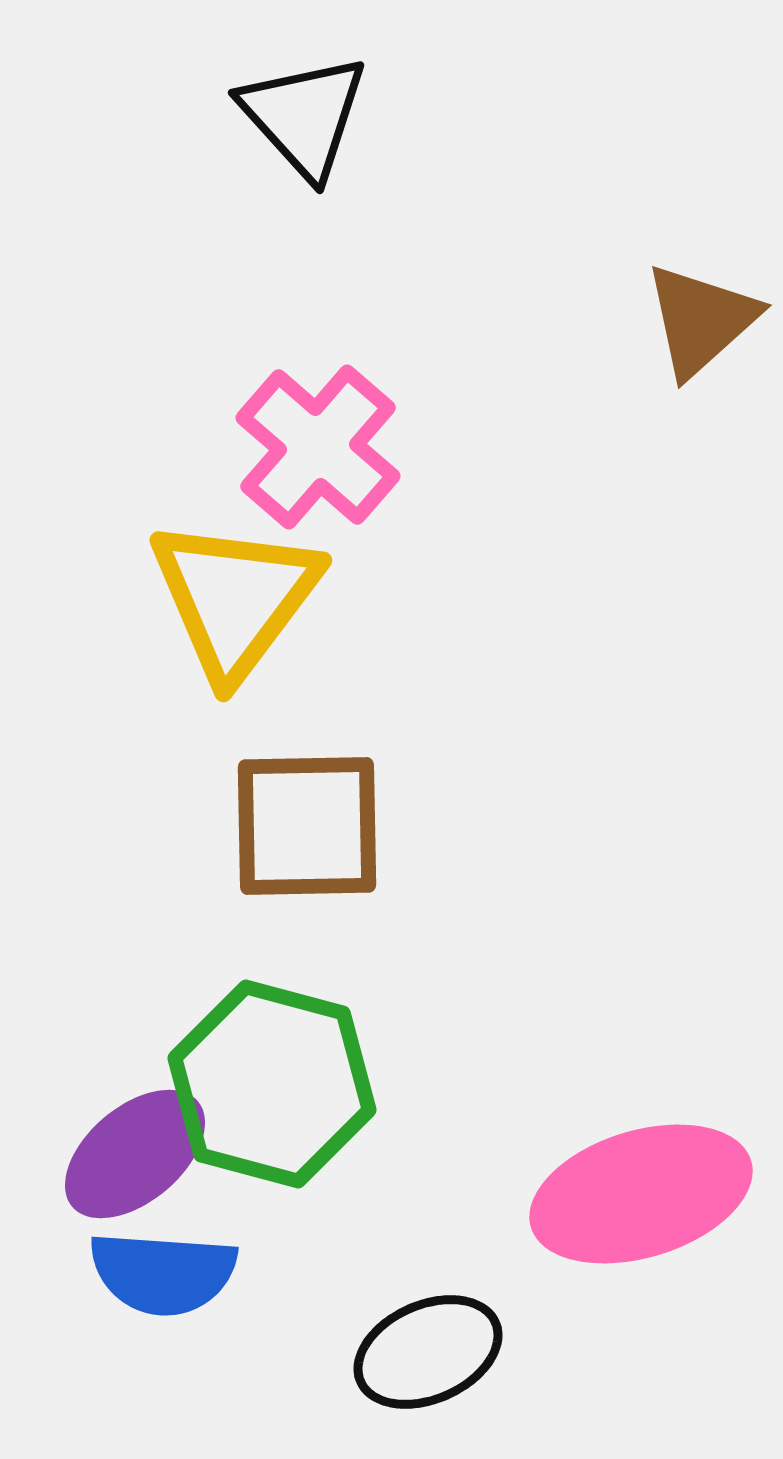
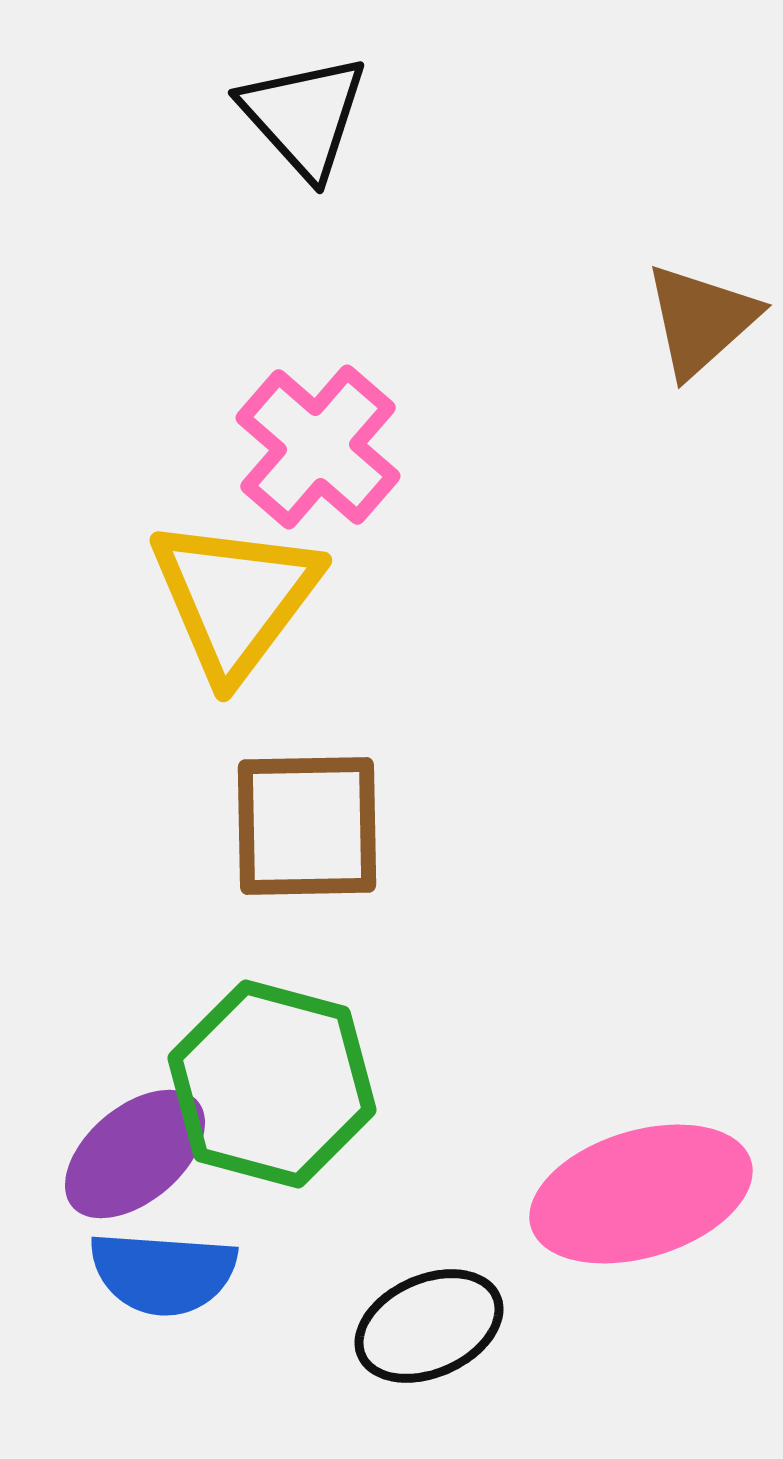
black ellipse: moved 1 px right, 26 px up
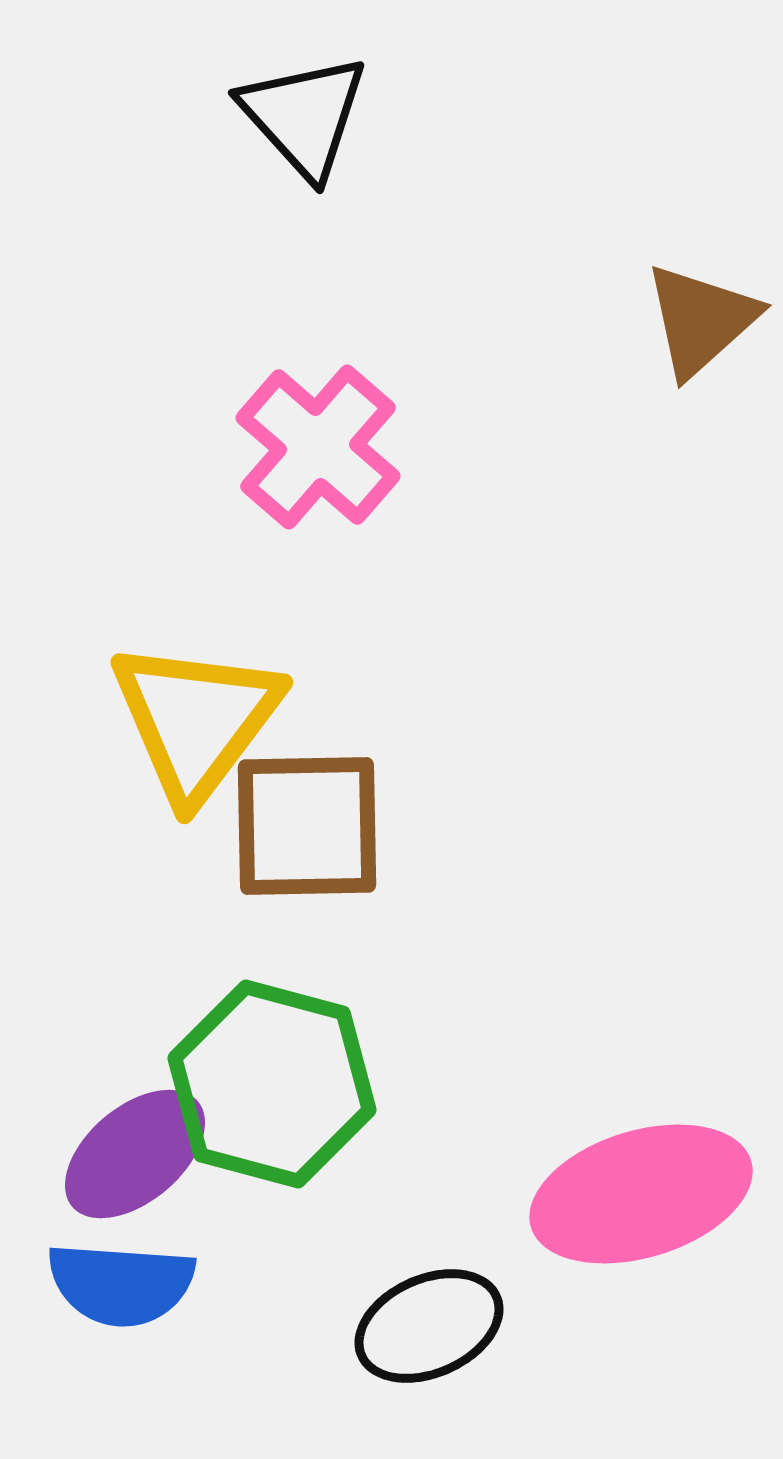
yellow triangle: moved 39 px left, 122 px down
blue semicircle: moved 42 px left, 11 px down
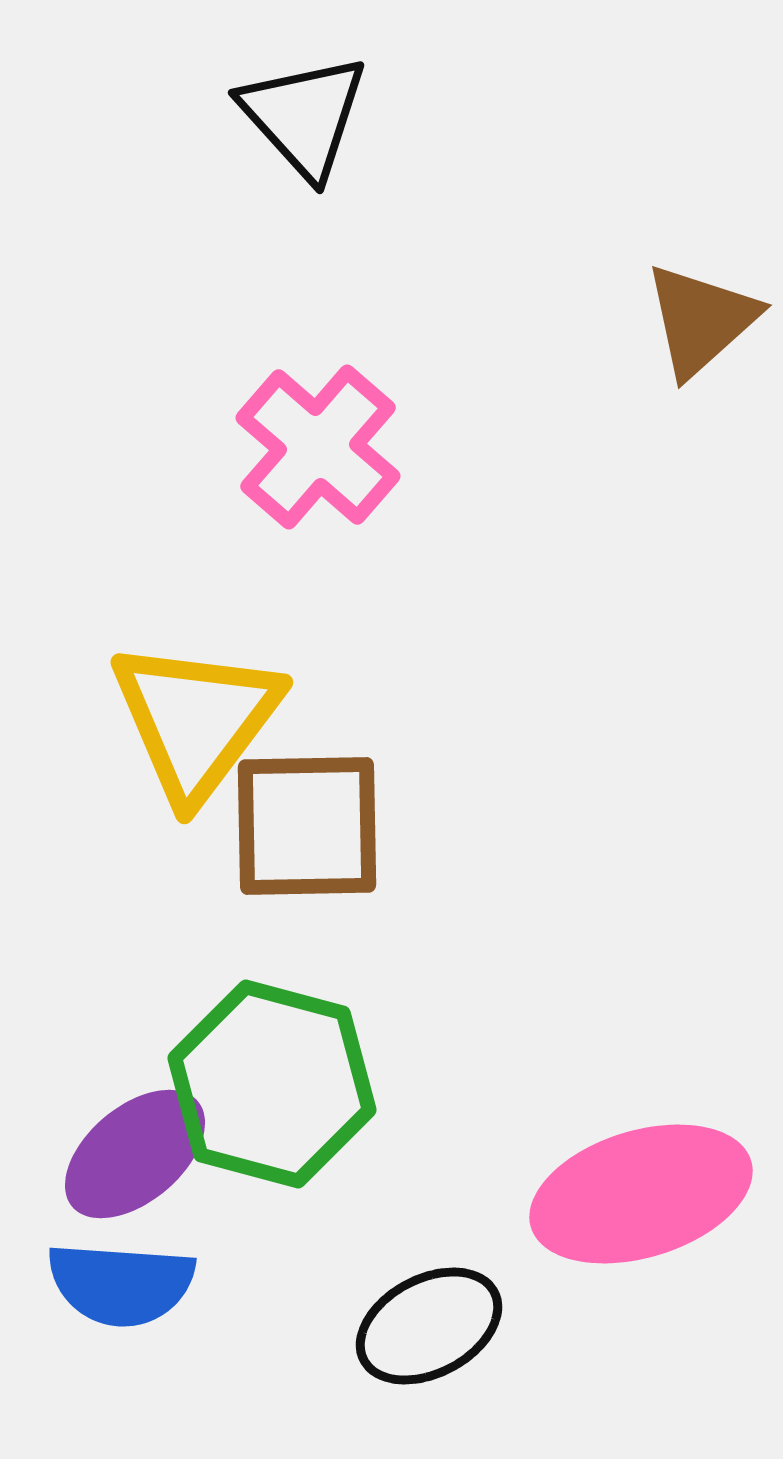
black ellipse: rotated 4 degrees counterclockwise
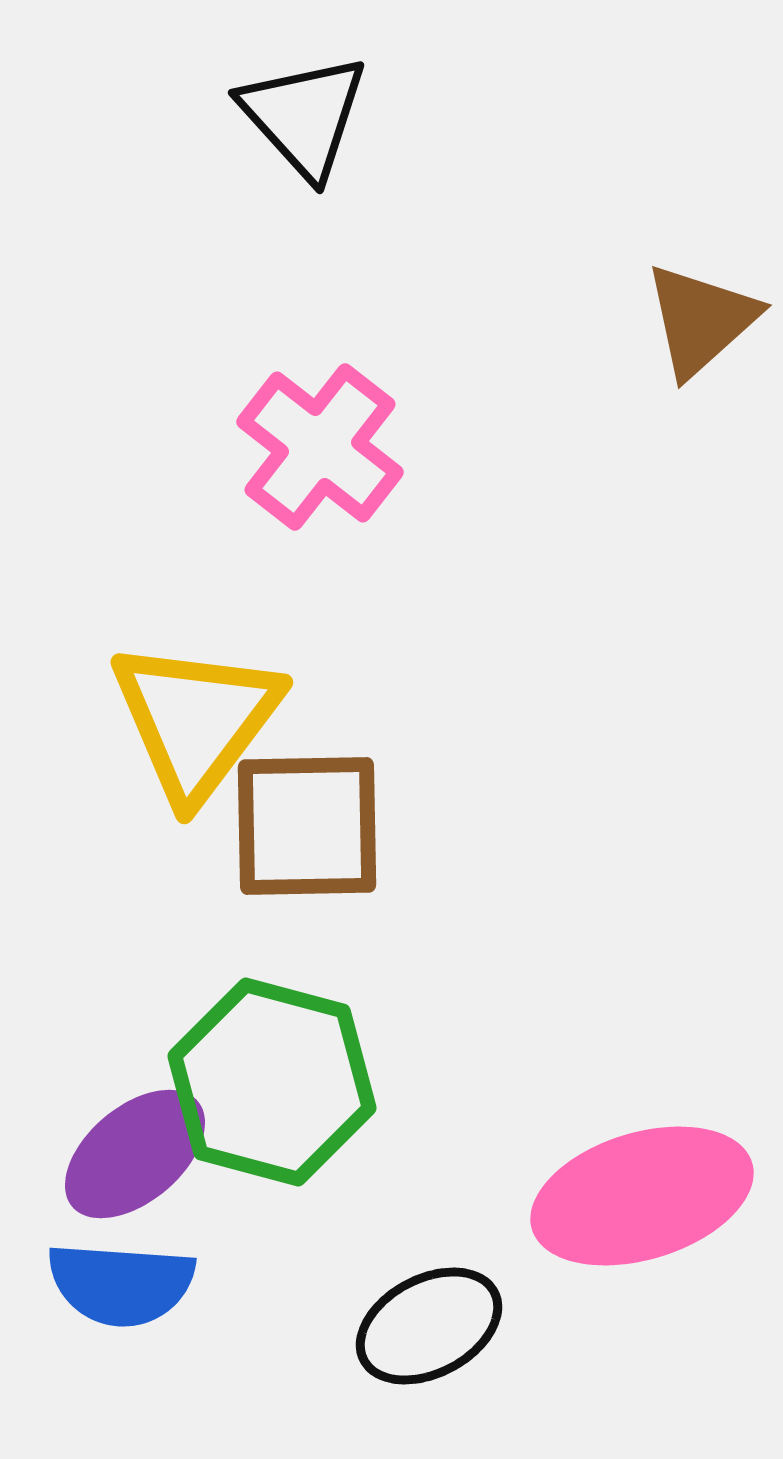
pink cross: moved 2 px right; rotated 3 degrees counterclockwise
green hexagon: moved 2 px up
pink ellipse: moved 1 px right, 2 px down
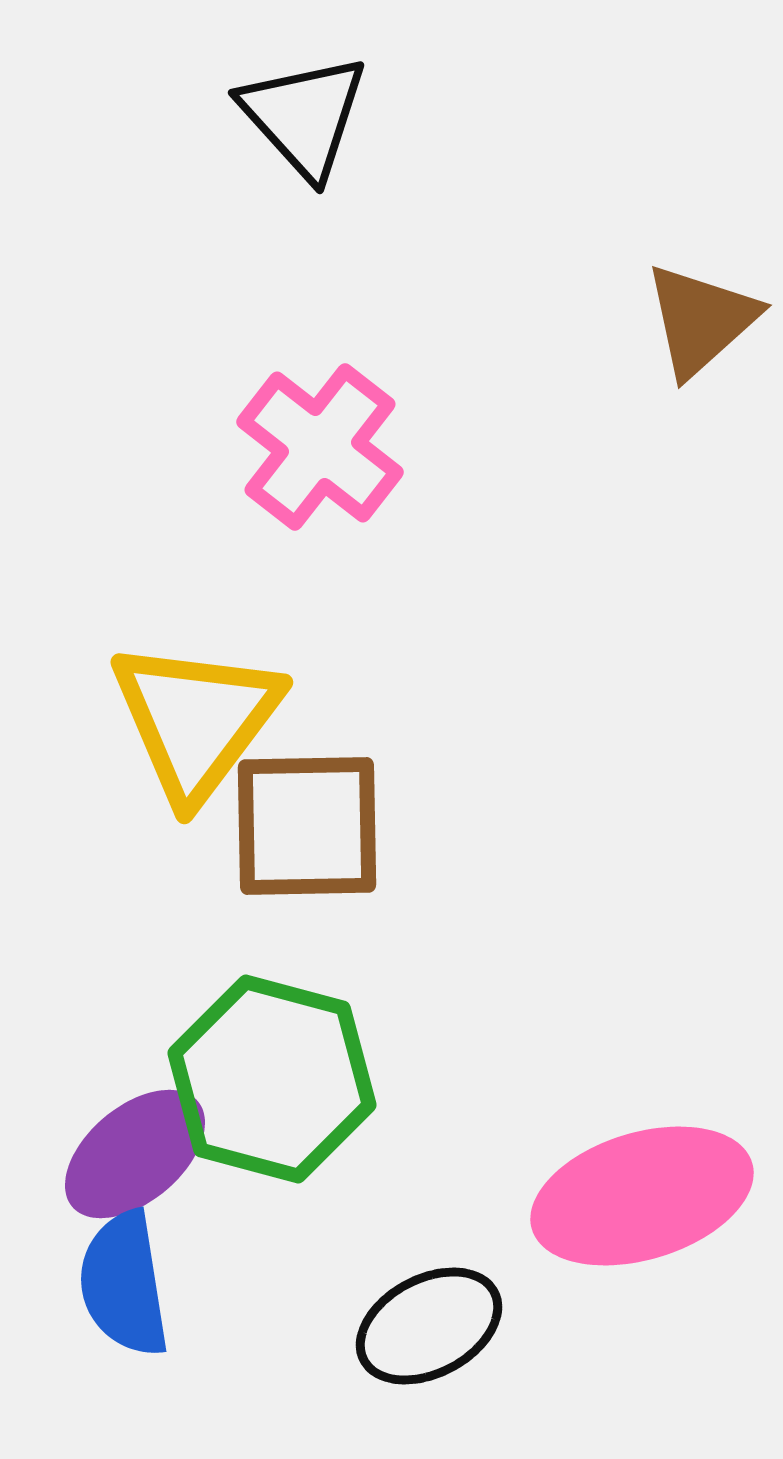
green hexagon: moved 3 px up
blue semicircle: moved 3 px right; rotated 77 degrees clockwise
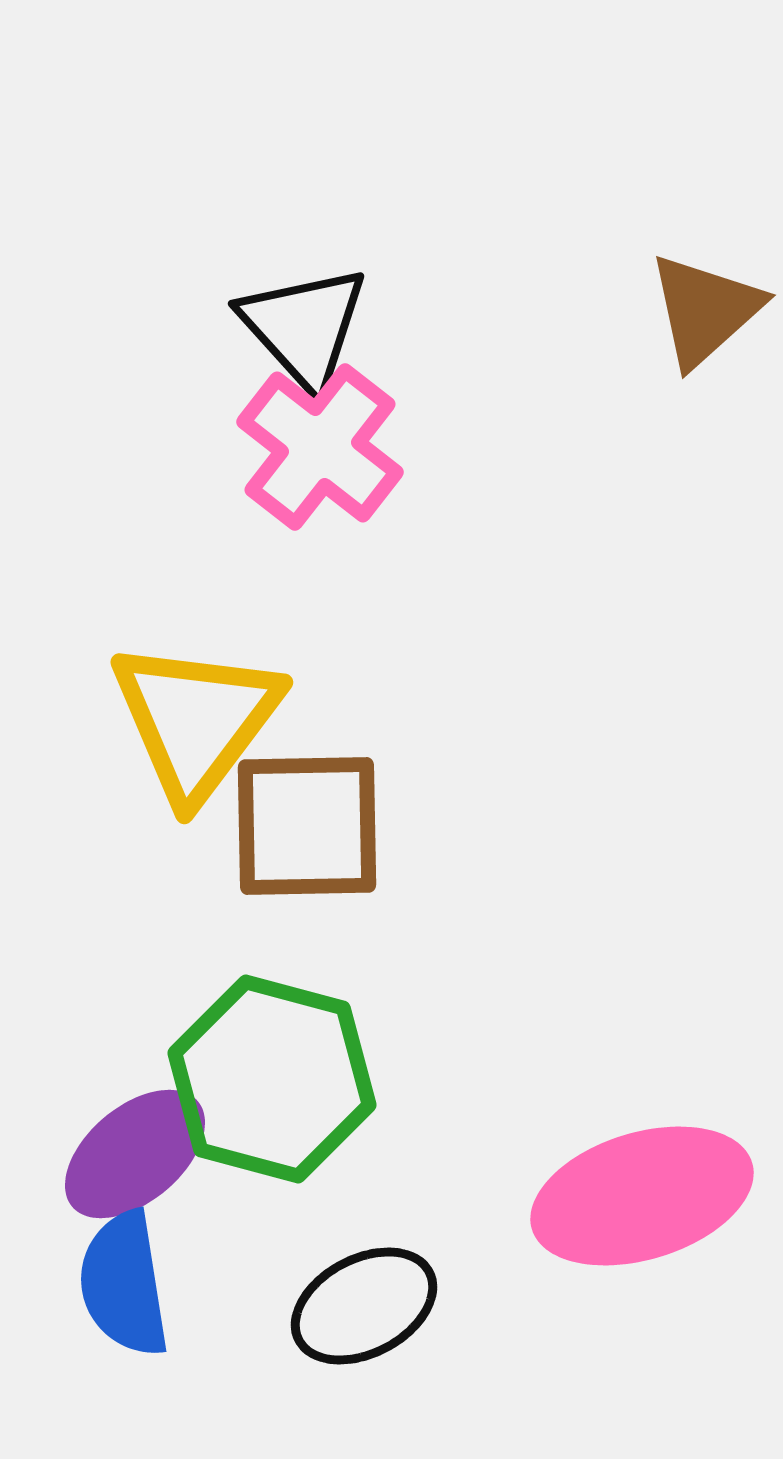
black triangle: moved 211 px down
brown triangle: moved 4 px right, 10 px up
black ellipse: moved 65 px left, 20 px up
